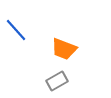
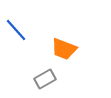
gray rectangle: moved 12 px left, 2 px up
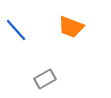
orange trapezoid: moved 7 px right, 22 px up
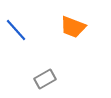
orange trapezoid: moved 2 px right
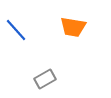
orange trapezoid: rotated 12 degrees counterclockwise
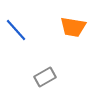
gray rectangle: moved 2 px up
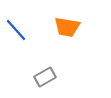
orange trapezoid: moved 6 px left
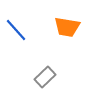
gray rectangle: rotated 15 degrees counterclockwise
